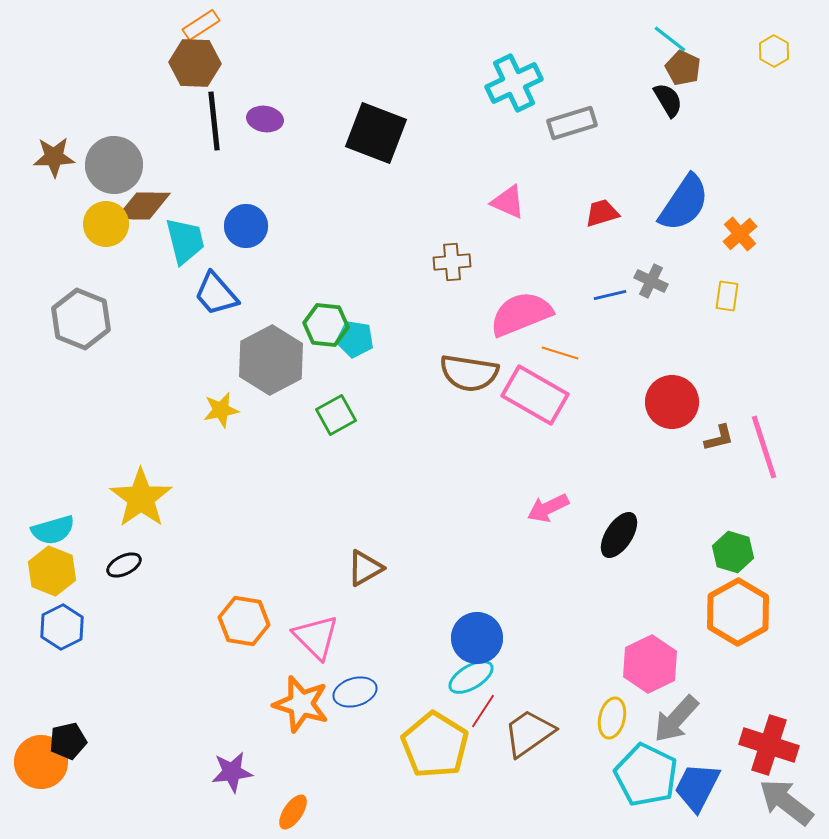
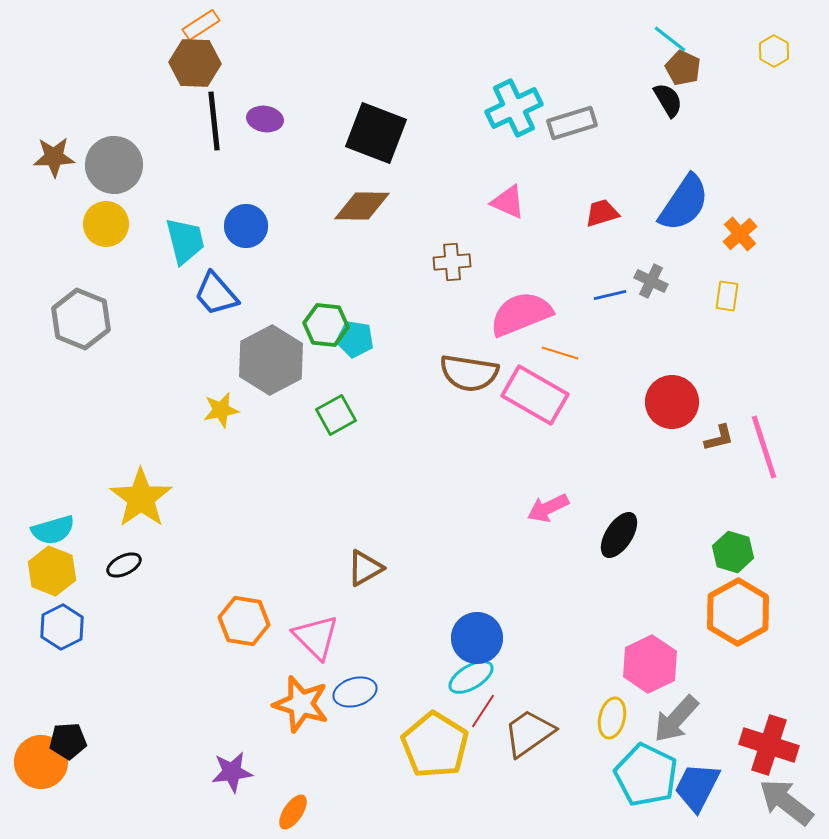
cyan cross at (514, 83): moved 25 px down
brown diamond at (143, 206): moved 219 px right
black pentagon at (68, 741): rotated 9 degrees clockwise
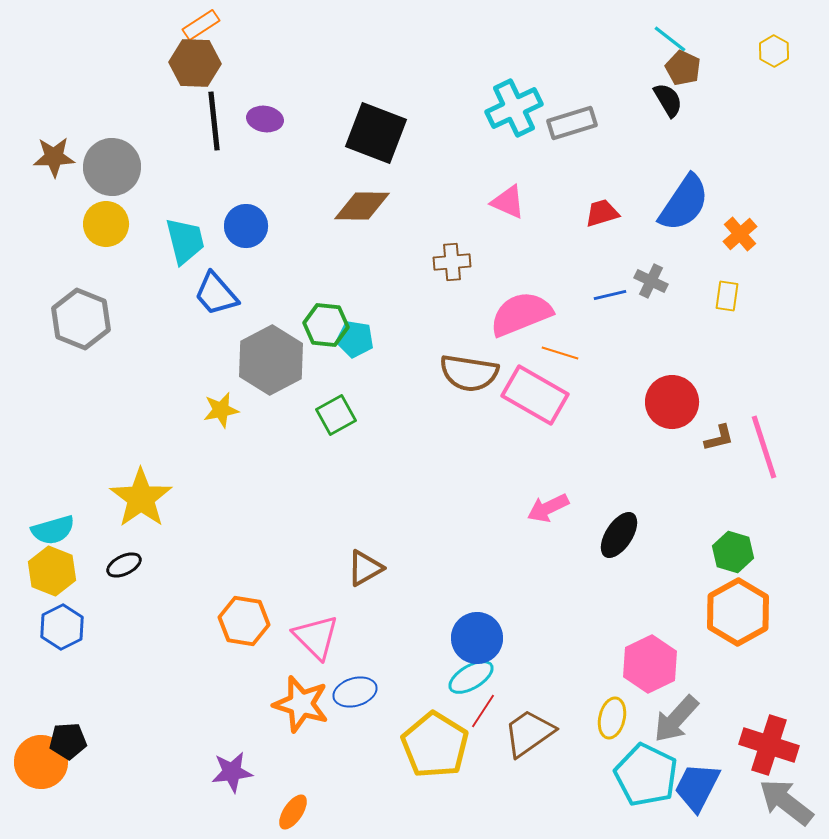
gray circle at (114, 165): moved 2 px left, 2 px down
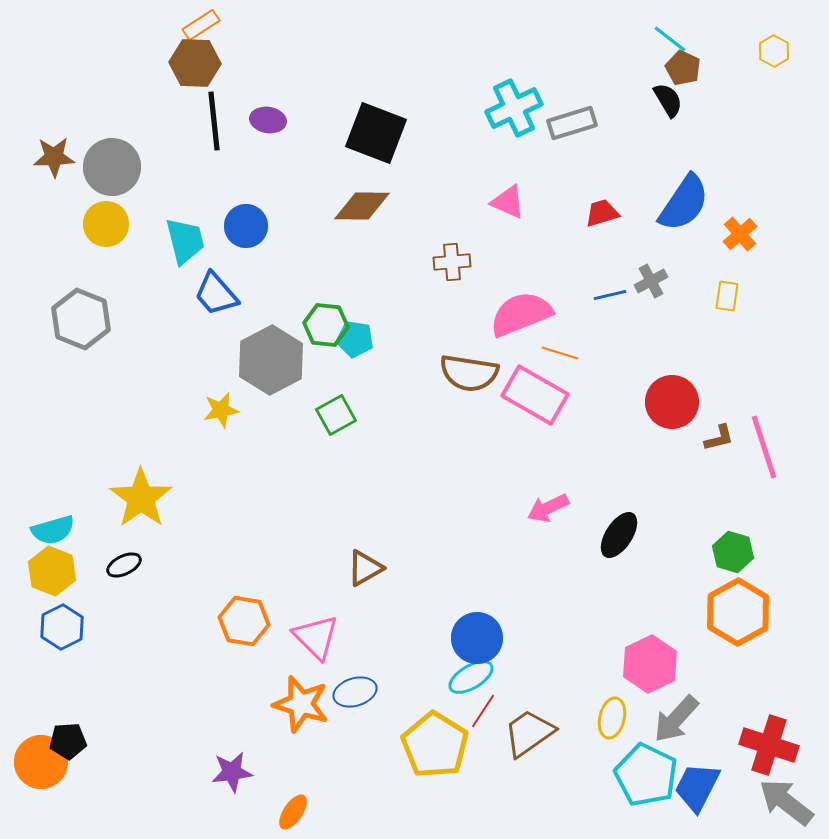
purple ellipse at (265, 119): moved 3 px right, 1 px down
gray cross at (651, 281): rotated 36 degrees clockwise
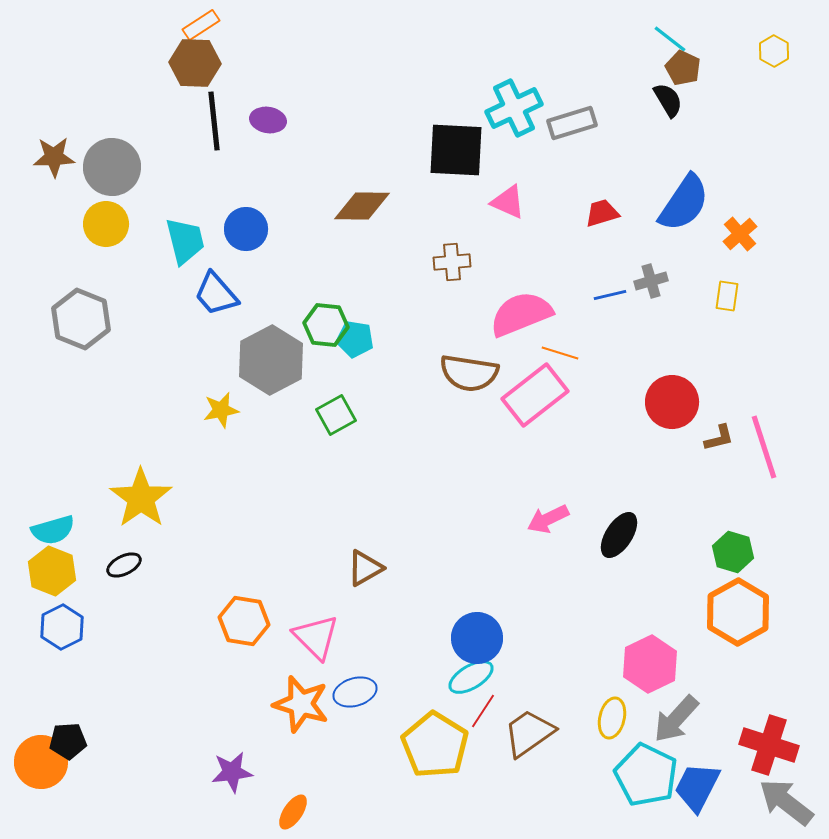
black square at (376, 133): moved 80 px right, 17 px down; rotated 18 degrees counterclockwise
blue circle at (246, 226): moved 3 px down
gray cross at (651, 281): rotated 12 degrees clockwise
pink rectangle at (535, 395): rotated 68 degrees counterclockwise
pink arrow at (548, 508): moved 11 px down
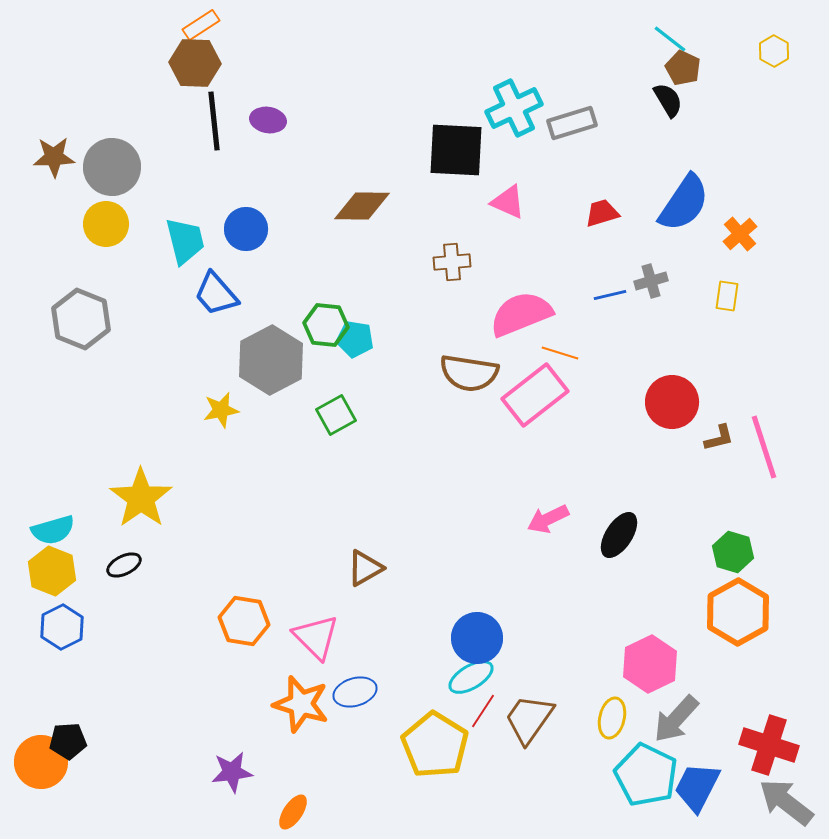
brown trapezoid at (529, 733): moved 14 px up; rotated 20 degrees counterclockwise
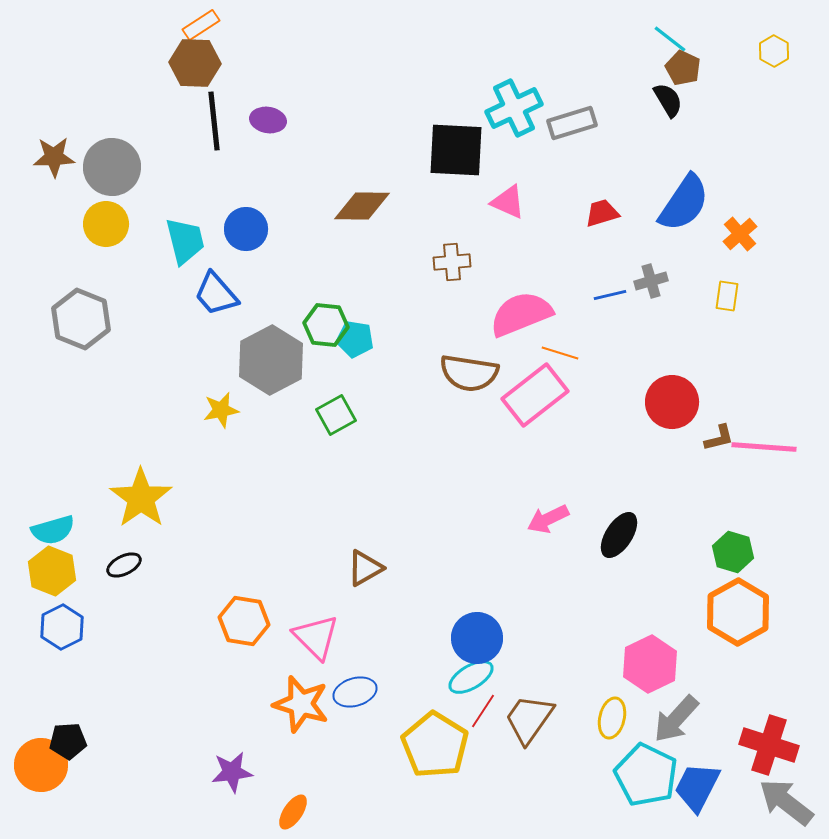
pink line at (764, 447): rotated 68 degrees counterclockwise
orange circle at (41, 762): moved 3 px down
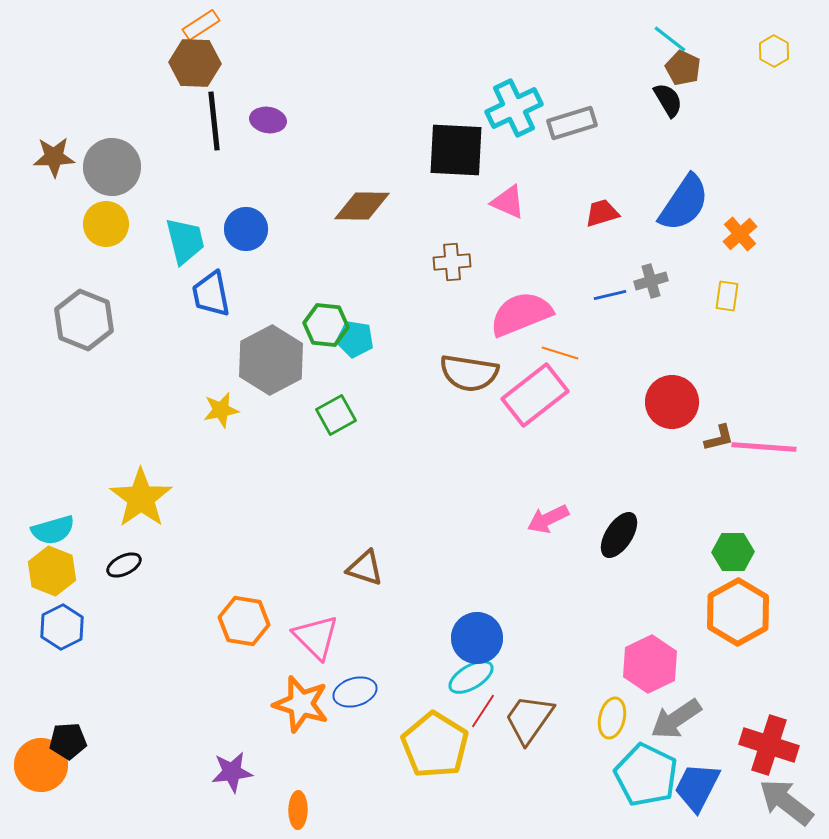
blue trapezoid at (216, 294): moved 5 px left; rotated 30 degrees clockwise
gray hexagon at (81, 319): moved 3 px right, 1 px down
green hexagon at (733, 552): rotated 18 degrees counterclockwise
brown triangle at (365, 568): rotated 48 degrees clockwise
gray arrow at (676, 719): rotated 14 degrees clockwise
orange ellipse at (293, 812): moved 5 px right, 2 px up; rotated 33 degrees counterclockwise
